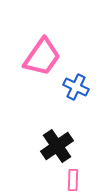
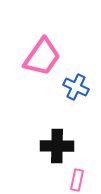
black cross: rotated 36 degrees clockwise
pink rectangle: moved 4 px right; rotated 10 degrees clockwise
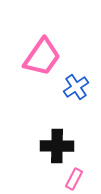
blue cross: rotated 30 degrees clockwise
pink rectangle: moved 3 px left, 1 px up; rotated 15 degrees clockwise
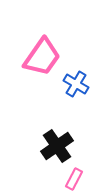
blue cross: moved 3 px up; rotated 25 degrees counterclockwise
black cross: rotated 36 degrees counterclockwise
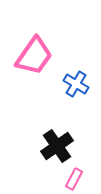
pink trapezoid: moved 8 px left, 1 px up
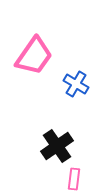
pink rectangle: rotated 20 degrees counterclockwise
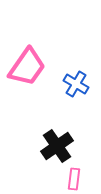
pink trapezoid: moved 7 px left, 11 px down
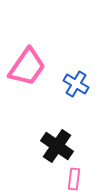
black cross: rotated 20 degrees counterclockwise
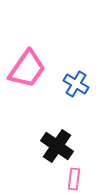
pink trapezoid: moved 2 px down
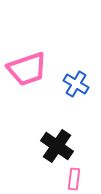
pink trapezoid: rotated 36 degrees clockwise
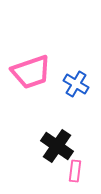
pink trapezoid: moved 4 px right, 3 px down
pink rectangle: moved 1 px right, 8 px up
